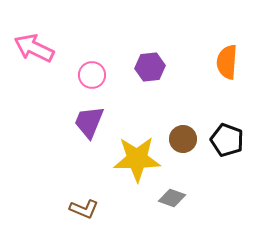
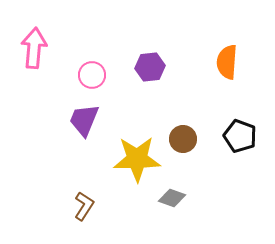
pink arrow: rotated 69 degrees clockwise
purple trapezoid: moved 5 px left, 2 px up
black pentagon: moved 13 px right, 4 px up
brown L-shape: moved 3 px up; rotated 80 degrees counterclockwise
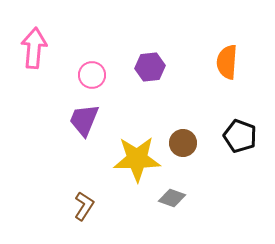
brown circle: moved 4 px down
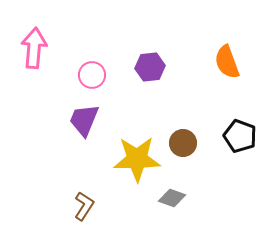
orange semicircle: rotated 24 degrees counterclockwise
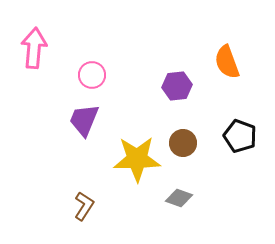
purple hexagon: moved 27 px right, 19 px down
gray diamond: moved 7 px right
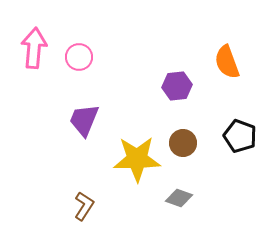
pink circle: moved 13 px left, 18 px up
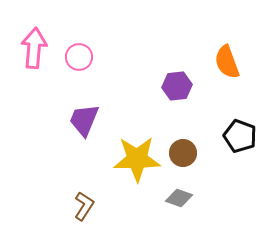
brown circle: moved 10 px down
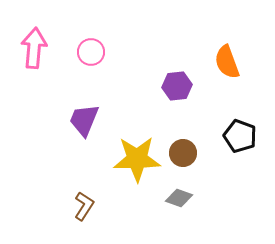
pink circle: moved 12 px right, 5 px up
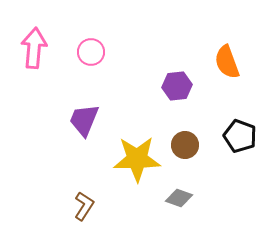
brown circle: moved 2 px right, 8 px up
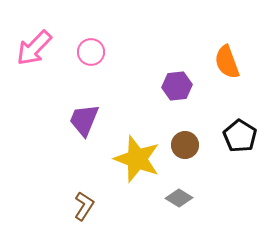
pink arrow: rotated 141 degrees counterclockwise
black pentagon: rotated 12 degrees clockwise
yellow star: rotated 21 degrees clockwise
gray diamond: rotated 12 degrees clockwise
